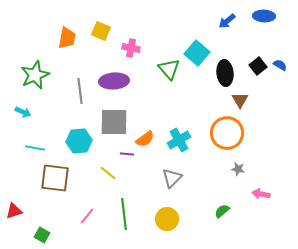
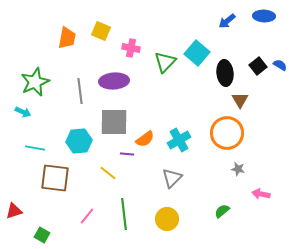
green triangle: moved 4 px left, 7 px up; rotated 25 degrees clockwise
green star: moved 7 px down
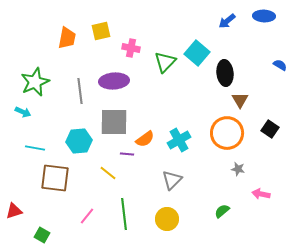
yellow square: rotated 36 degrees counterclockwise
black square: moved 12 px right, 63 px down; rotated 18 degrees counterclockwise
gray triangle: moved 2 px down
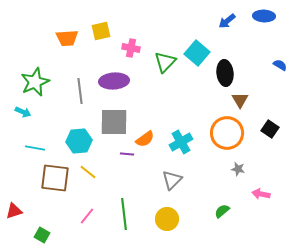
orange trapezoid: rotated 75 degrees clockwise
cyan cross: moved 2 px right, 2 px down
yellow line: moved 20 px left, 1 px up
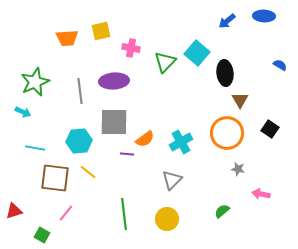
pink line: moved 21 px left, 3 px up
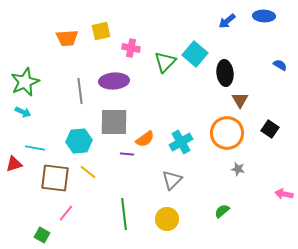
cyan square: moved 2 px left, 1 px down
green star: moved 10 px left
pink arrow: moved 23 px right
red triangle: moved 47 px up
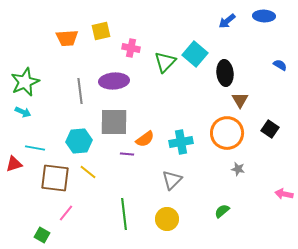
cyan cross: rotated 20 degrees clockwise
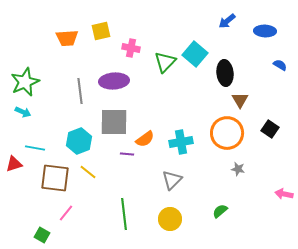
blue ellipse: moved 1 px right, 15 px down
cyan hexagon: rotated 15 degrees counterclockwise
green semicircle: moved 2 px left
yellow circle: moved 3 px right
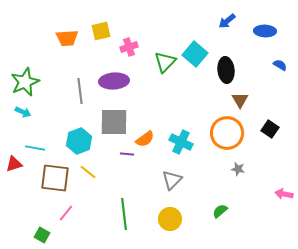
pink cross: moved 2 px left, 1 px up; rotated 30 degrees counterclockwise
black ellipse: moved 1 px right, 3 px up
cyan cross: rotated 35 degrees clockwise
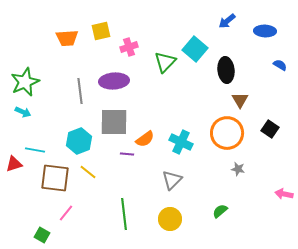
cyan square: moved 5 px up
cyan line: moved 2 px down
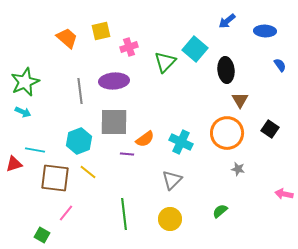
orange trapezoid: rotated 135 degrees counterclockwise
blue semicircle: rotated 24 degrees clockwise
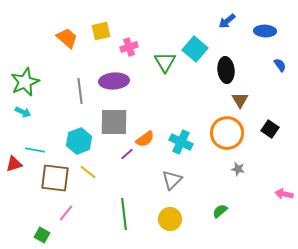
green triangle: rotated 15 degrees counterclockwise
purple line: rotated 48 degrees counterclockwise
